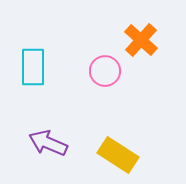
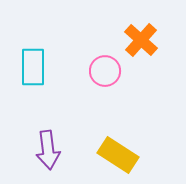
purple arrow: moved 7 px down; rotated 120 degrees counterclockwise
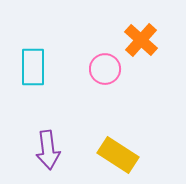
pink circle: moved 2 px up
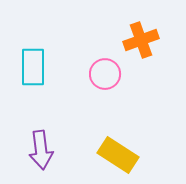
orange cross: rotated 28 degrees clockwise
pink circle: moved 5 px down
purple arrow: moved 7 px left
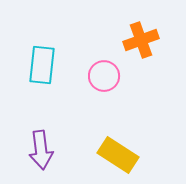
cyan rectangle: moved 9 px right, 2 px up; rotated 6 degrees clockwise
pink circle: moved 1 px left, 2 px down
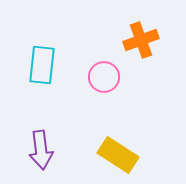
pink circle: moved 1 px down
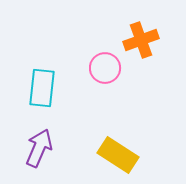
cyan rectangle: moved 23 px down
pink circle: moved 1 px right, 9 px up
purple arrow: moved 2 px left, 2 px up; rotated 150 degrees counterclockwise
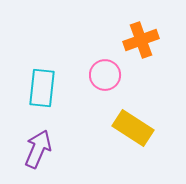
pink circle: moved 7 px down
purple arrow: moved 1 px left, 1 px down
yellow rectangle: moved 15 px right, 27 px up
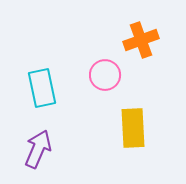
cyan rectangle: rotated 18 degrees counterclockwise
yellow rectangle: rotated 54 degrees clockwise
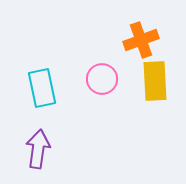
pink circle: moved 3 px left, 4 px down
yellow rectangle: moved 22 px right, 47 px up
purple arrow: rotated 15 degrees counterclockwise
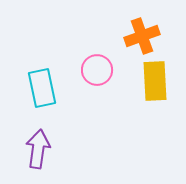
orange cross: moved 1 px right, 4 px up
pink circle: moved 5 px left, 9 px up
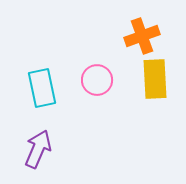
pink circle: moved 10 px down
yellow rectangle: moved 2 px up
purple arrow: rotated 15 degrees clockwise
